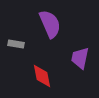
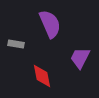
purple trapezoid: rotated 15 degrees clockwise
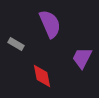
gray rectangle: rotated 21 degrees clockwise
purple trapezoid: moved 2 px right
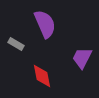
purple semicircle: moved 5 px left
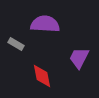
purple semicircle: rotated 64 degrees counterclockwise
purple trapezoid: moved 3 px left
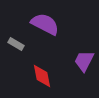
purple semicircle: rotated 24 degrees clockwise
purple trapezoid: moved 5 px right, 3 px down
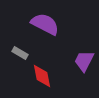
gray rectangle: moved 4 px right, 9 px down
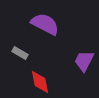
red diamond: moved 2 px left, 6 px down
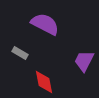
red diamond: moved 4 px right
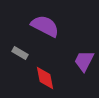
purple semicircle: moved 2 px down
red diamond: moved 1 px right, 4 px up
